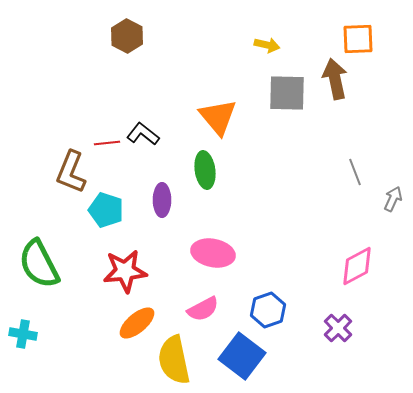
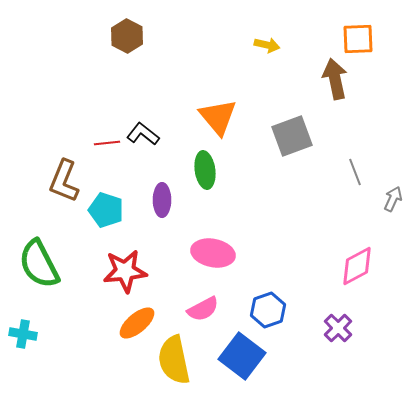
gray square: moved 5 px right, 43 px down; rotated 21 degrees counterclockwise
brown L-shape: moved 7 px left, 9 px down
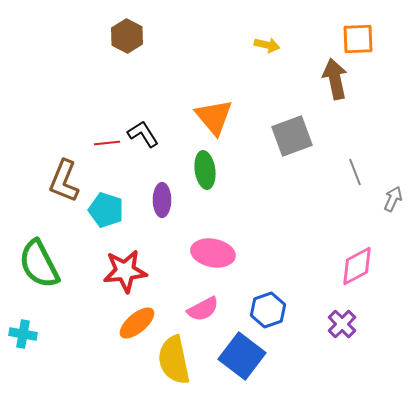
orange triangle: moved 4 px left
black L-shape: rotated 20 degrees clockwise
purple cross: moved 4 px right, 4 px up
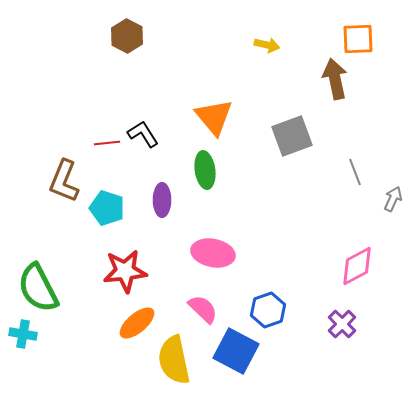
cyan pentagon: moved 1 px right, 2 px up
green semicircle: moved 1 px left, 24 px down
pink semicircle: rotated 108 degrees counterclockwise
blue square: moved 6 px left, 5 px up; rotated 9 degrees counterclockwise
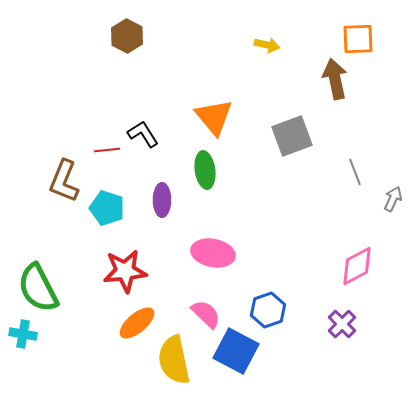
red line: moved 7 px down
pink semicircle: moved 3 px right, 5 px down
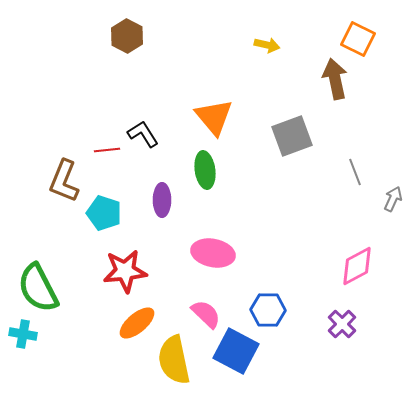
orange square: rotated 28 degrees clockwise
cyan pentagon: moved 3 px left, 5 px down
blue hexagon: rotated 20 degrees clockwise
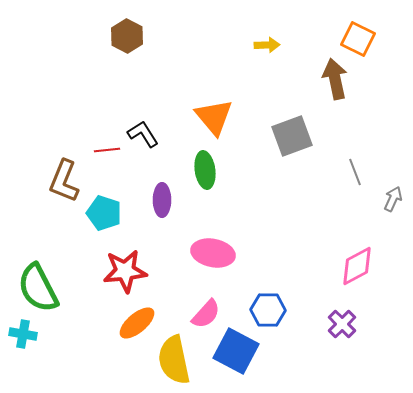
yellow arrow: rotated 15 degrees counterclockwise
pink semicircle: rotated 88 degrees clockwise
